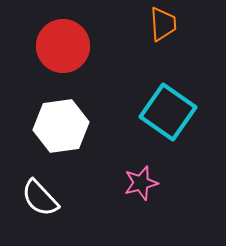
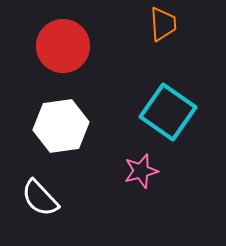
pink star: moved 12 px up
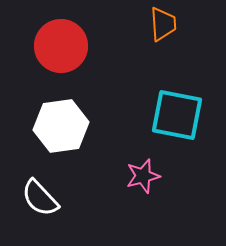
red circle: moved 2 px left
cyan square: moved 9 px right, 3 px down; rotated 24 degrees counterclockwise
pink star: moved 2 px right, 5 px down
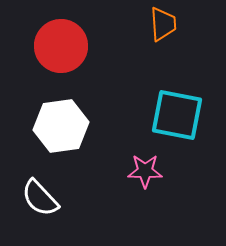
pink star: moved 2 px right, 5 px up; rotated 16 degrees clockwise
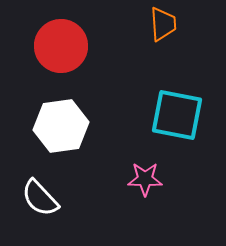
pink star: moved 8 px down
